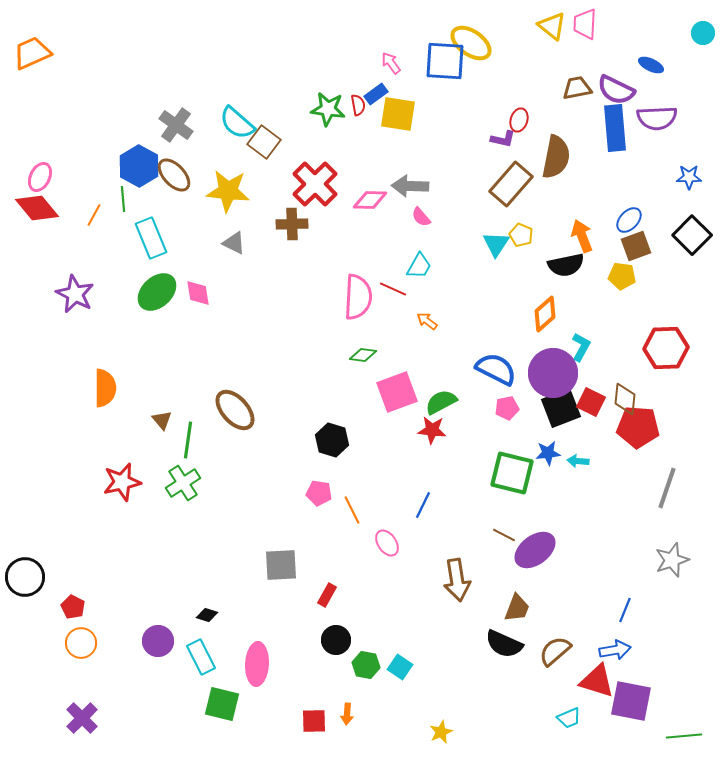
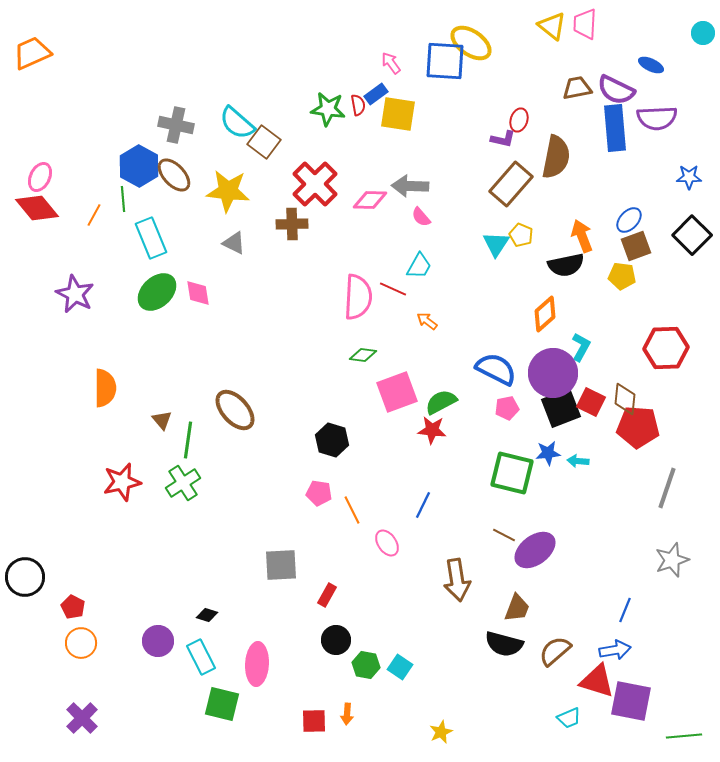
gray cross at (176, 125): rotated 24 degrees counterclockwise
black semicircle at (504, 644): rotated 9 degrees counterclockwise
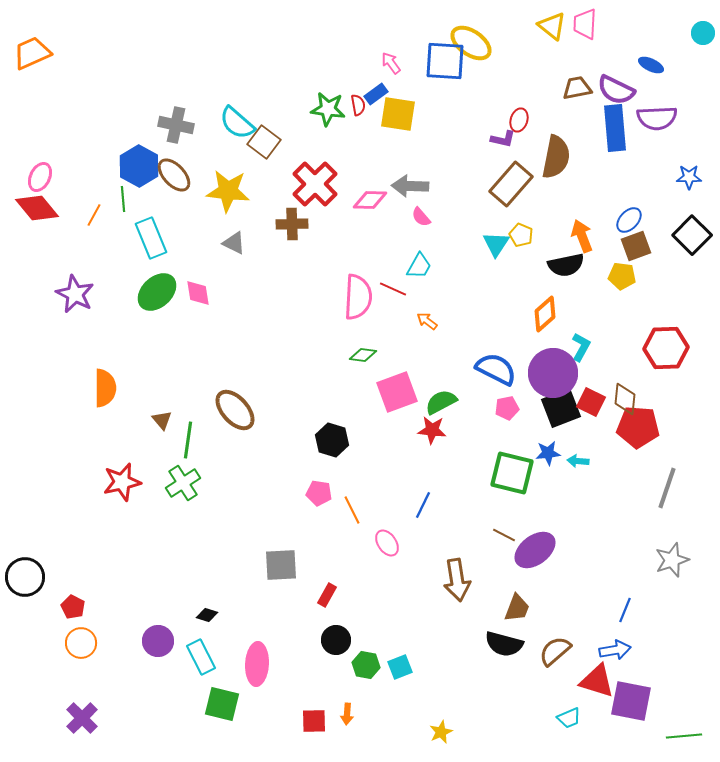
cyan square at (400, 667): rotated 35 degrees clockwise
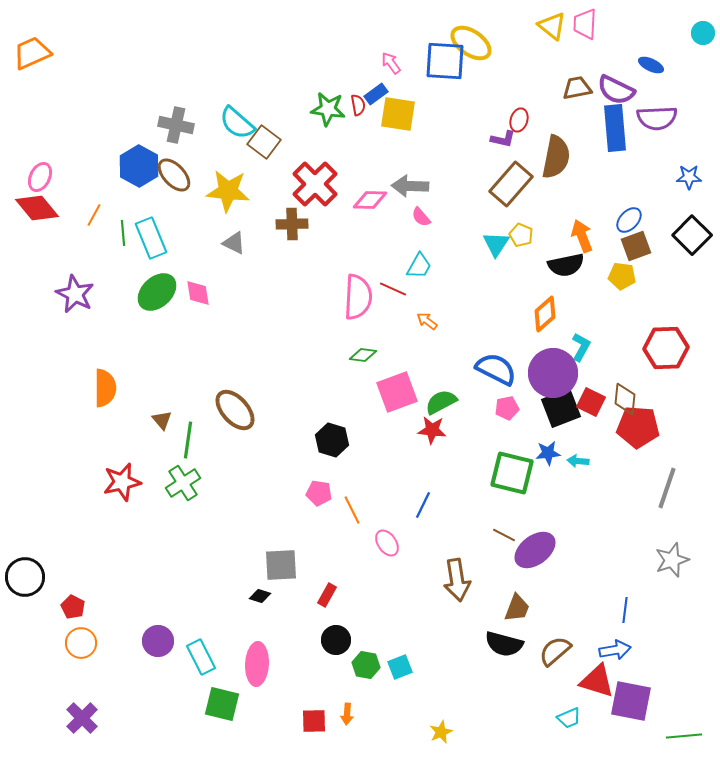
green line at (123, 199): moved 34 px down
blue line at (625, 610): rotated 15 degrees counterclockwise
black diamond at (207, 615): moved 53 px right, 19 px up
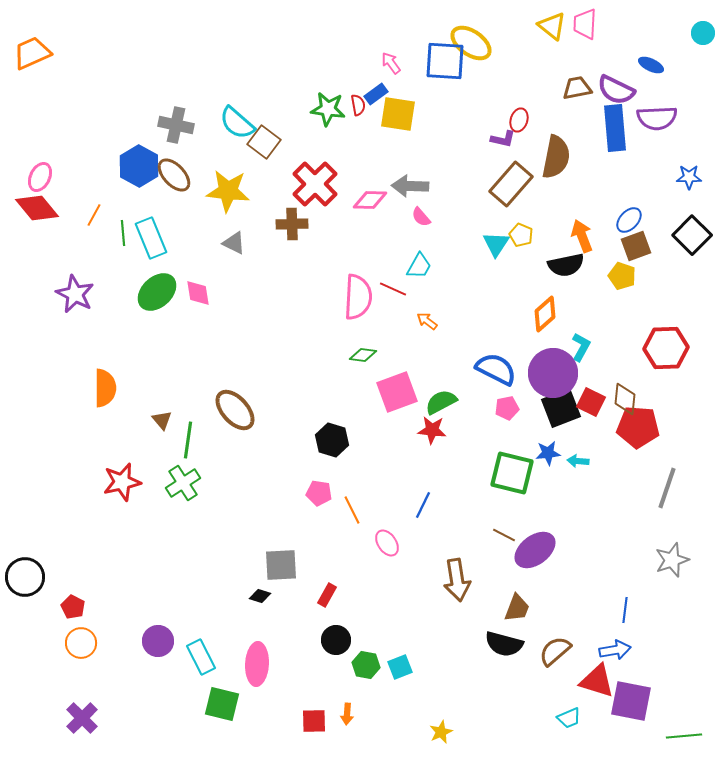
yellow pentagon at (622, 276): rotated 12 degrees clockwise
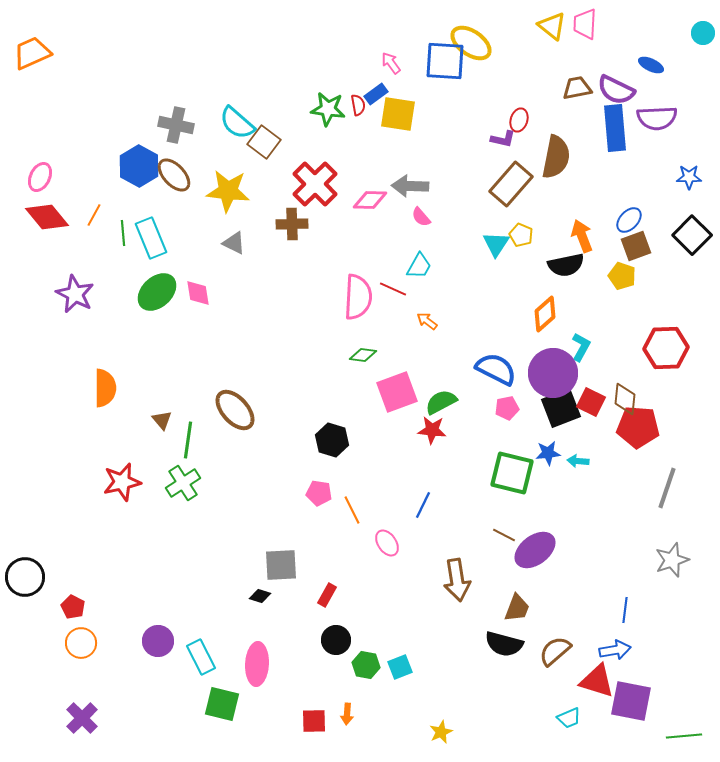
red diamond at (37, 208): moved 10 px right, 9 px down
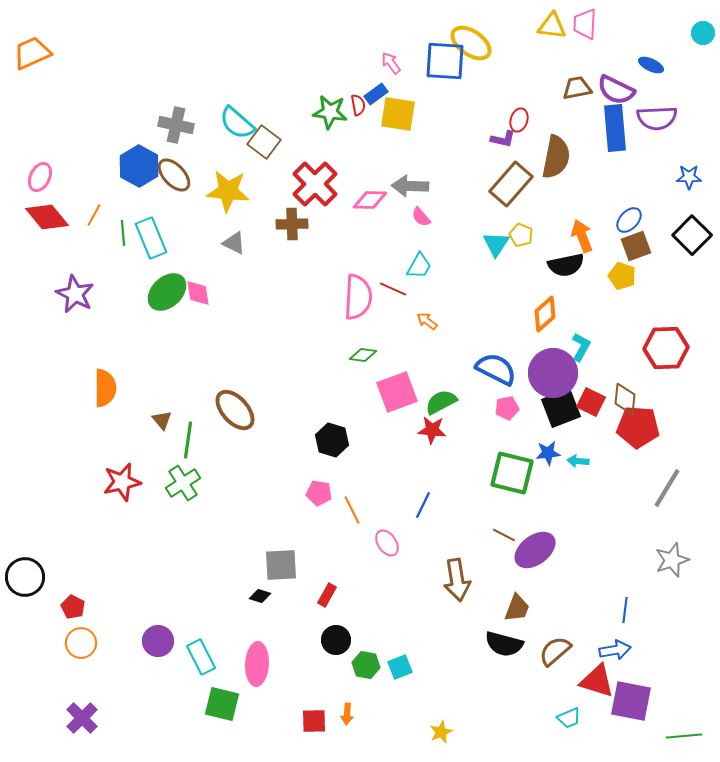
yellow triangle at (552, 26): rotated 32 degrees counterclockwise
green star at (328, 109): moved 2 px right, 3 px down
green ellipse at (157, 292): moved 10 px right
gray line at (667, 488): rotated 12 degrees clockwise
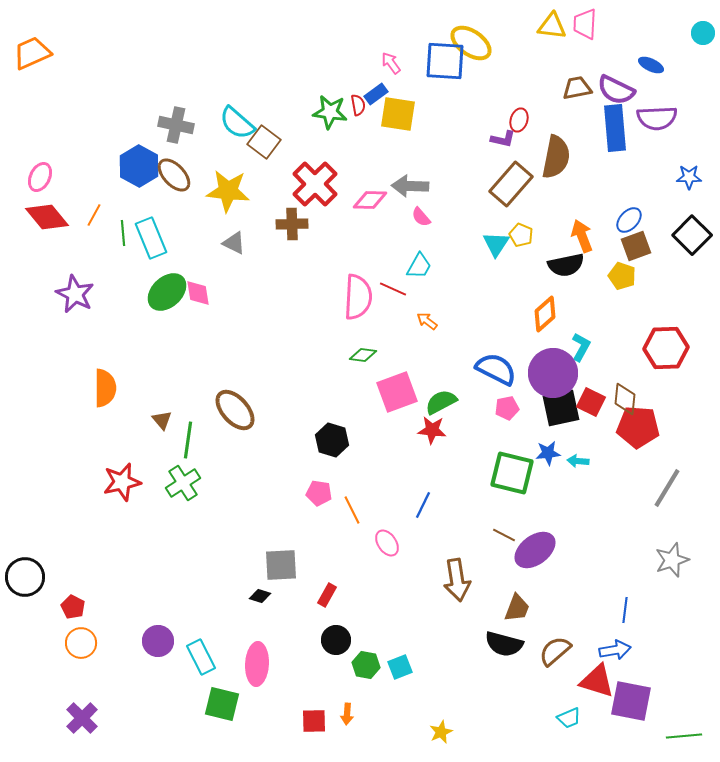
black square at (561, 408): rotated 9 degrees clockwise
